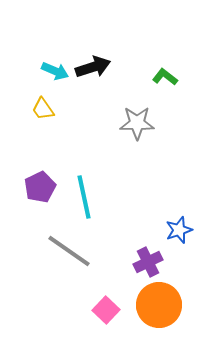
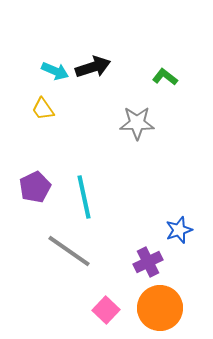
purple pentagon: moved 5 px left
orange circle: moved 1 px right, 3 px down
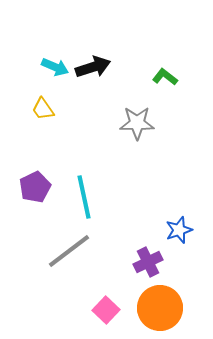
cyan arrow: moved 4 px up
gray line: rotated 72 degrees counterclockwise
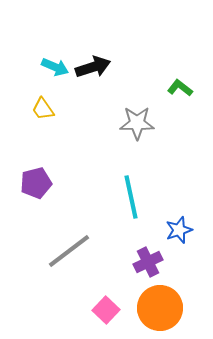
green L-shape: moved 15 px right, 11 px down
purple pentagon: moved 1 px right, 4 px up; rotated 12 degrees clockwise
cyan line: moved 47 px right
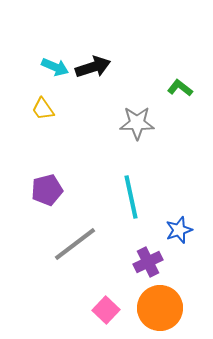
purple pentagon: moved 11 px right, 7 px down
gray line: moved 6 px right, 7 px up
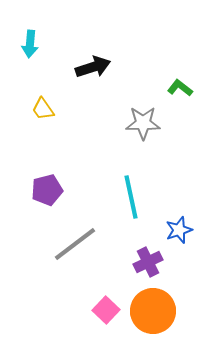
cyan arrow: moved 25 px left, 23 px up; rotated 72 degrees clockwise
gray star: moved 6 px right
orange circle: moved 7 px left, 3 px down
